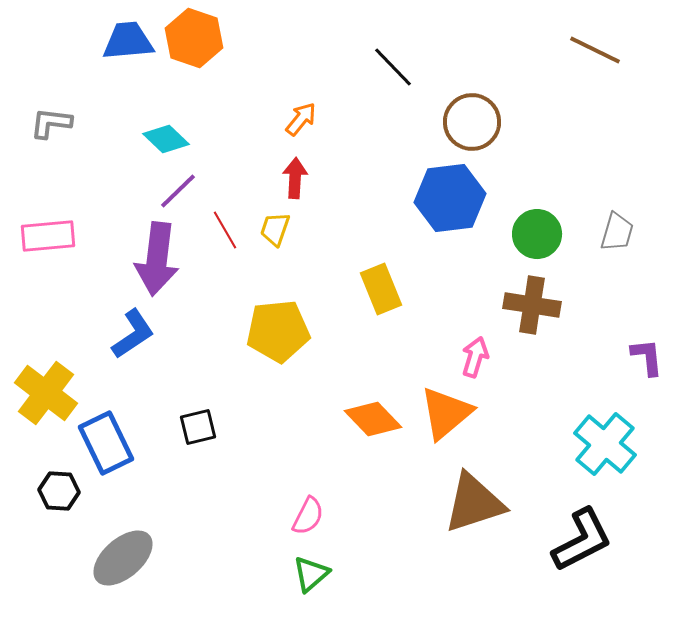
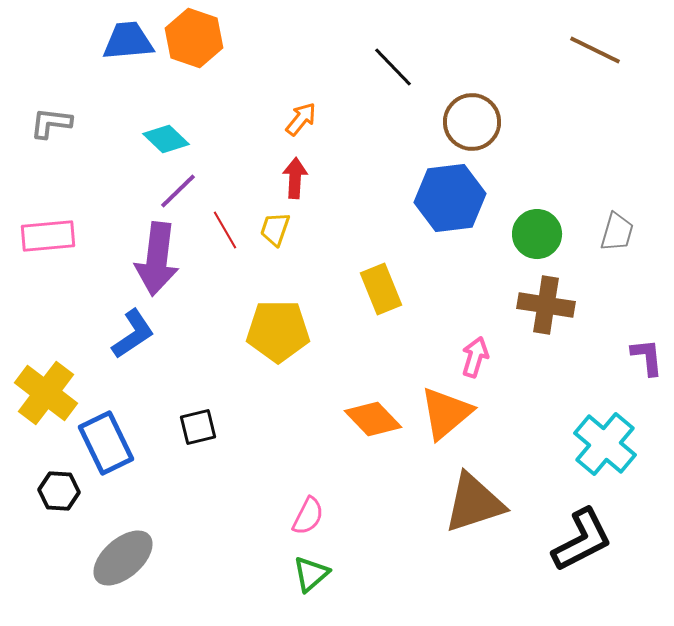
brown cross: moved 14 px right
yellow pentagon: rotated 6 degrees clockwise
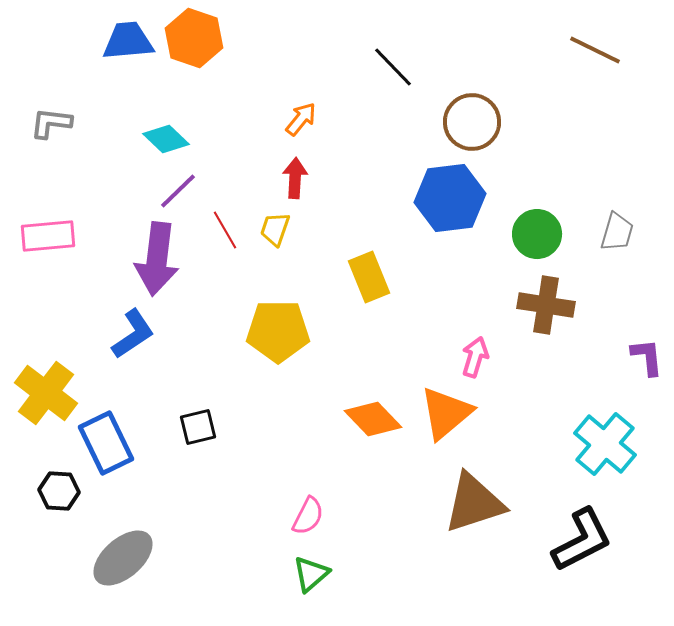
yellow rectangle: moved 12 px left, 12 px up
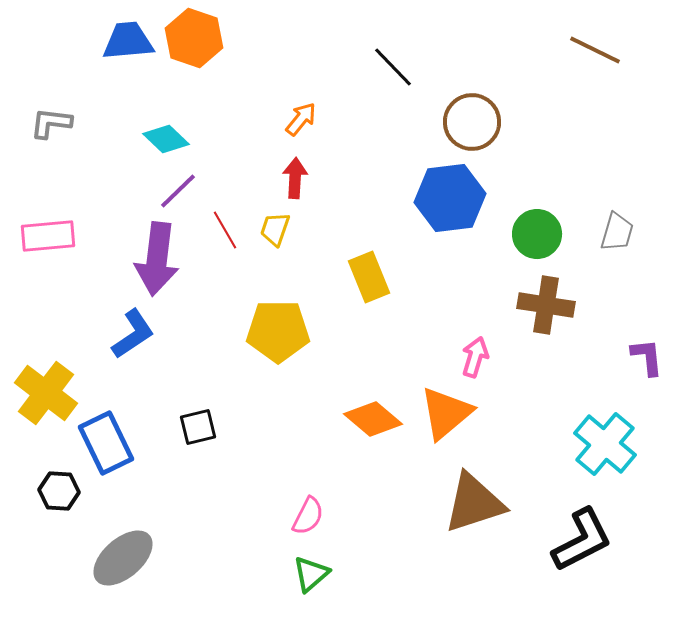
orange diamond: rotated 6 degrees counterclockwise
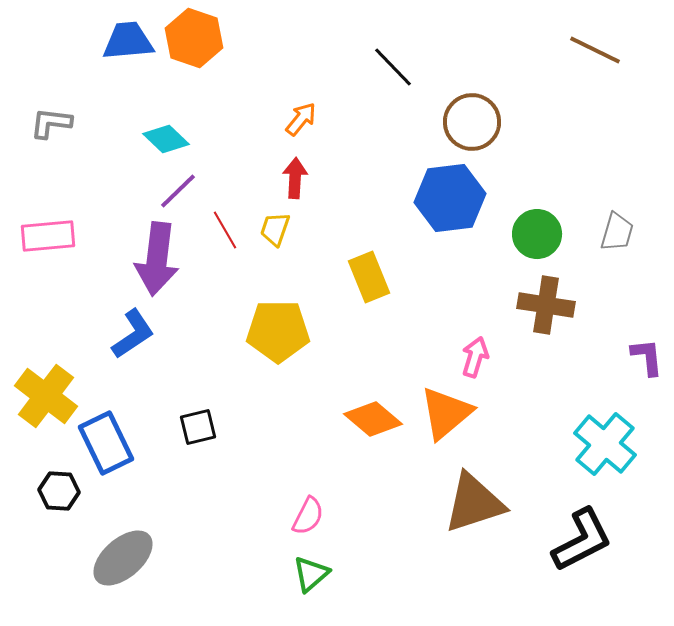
yellow cross: moved 3 px down
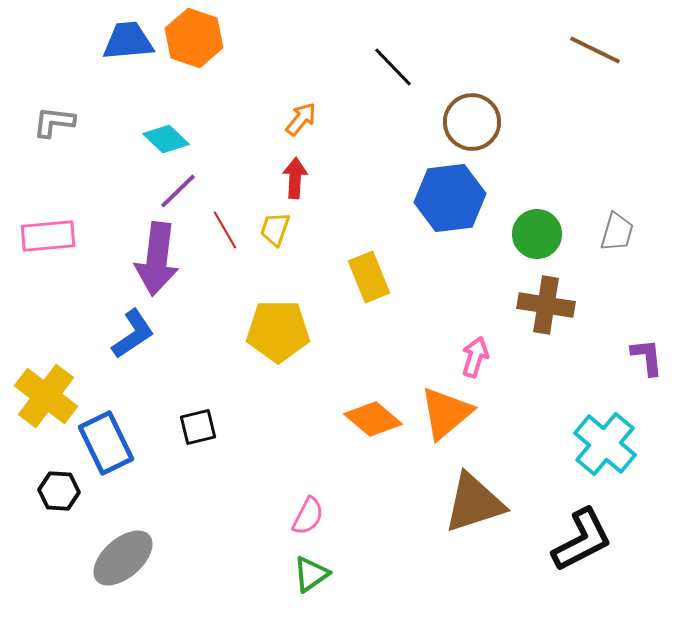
gray L-shape: moved 3 px right, 1 px up
green triangle: rotated 6 degrees clockwise
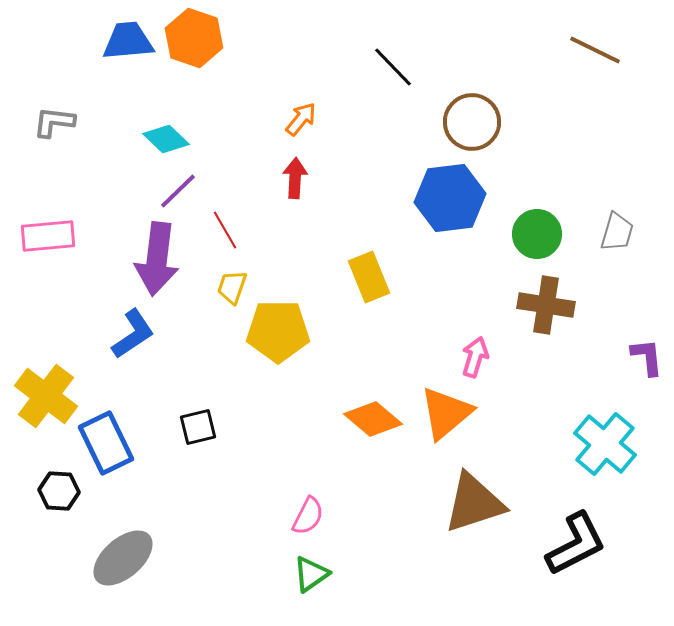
yellow trapezoid: moved 43 px left, 58 px down
black L-shape: moved 6 px left, 4 px down
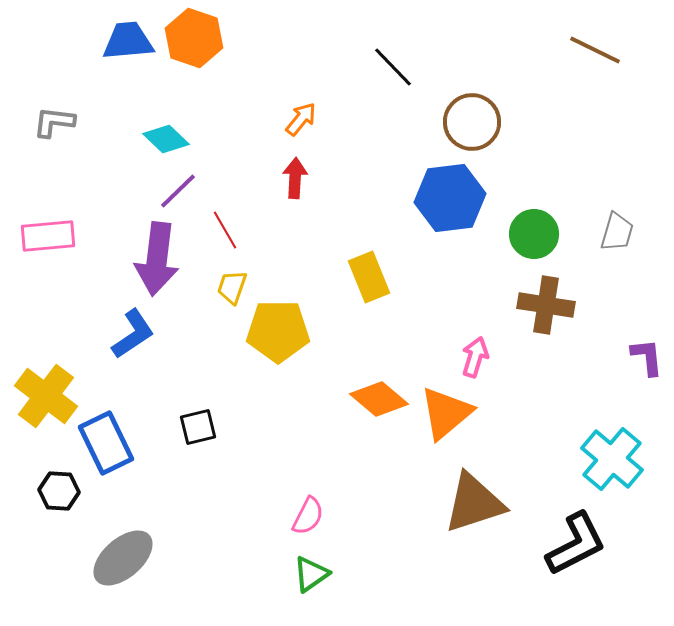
green circle: moved 3 px left
orange diamond: moved 6 px right, 20 px up
cyan cross: moved 7 px right, 15 px down
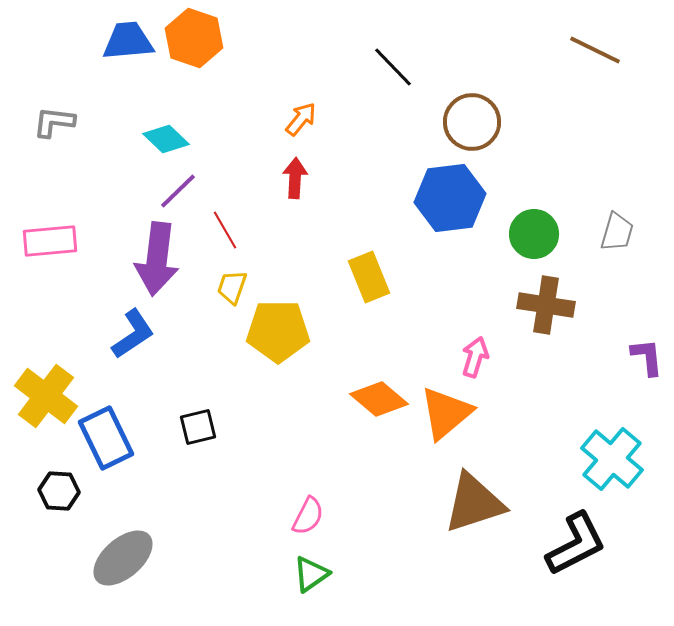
pink rectangle: moved 2 px right, 5 px down
blue rectangle: moved 5 px up
